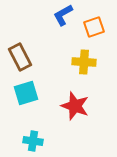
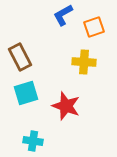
red star: moved 9 px left
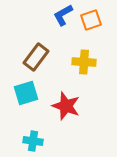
orange square: moved 3 px left, 7 px up
brown rectangle: moved 16 px right; rotated 64 degrees clockwise
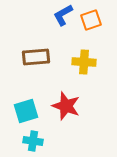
brown rectangle: rotated 48 degrees clockwise
cyan square: moved 18 px down
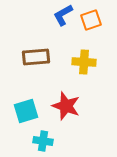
cyan cross: moved 10 px right
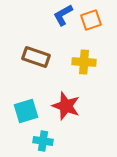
brown rectangle: rotated 24 degrees clockwise
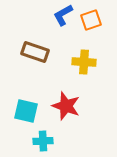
brown rectangle: moved 1 px left, 5 px up
cyan square: rotated 30 degrees clockwise
cyan cross: rotated 12 degrees counterclockwise
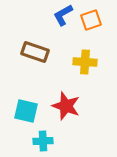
yellow cross: moved 1 px right
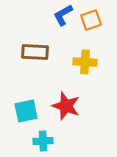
brown rectangle: rotated 16 degrees counterclockwise
cyan square: rotated 25 degrees counterclockwise
